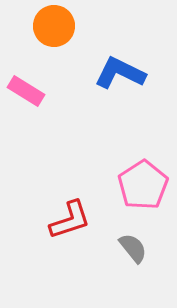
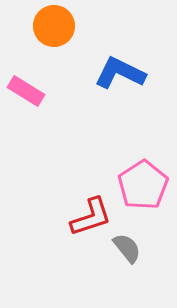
red L-shape: moved 21 px right, 3 px up
gray semicircle: moved 6 px left
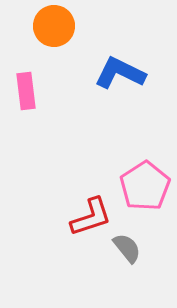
pink rectangle: rotated 51 degrees clockwise
pink pentagon: moved 2 px right, 1 px down
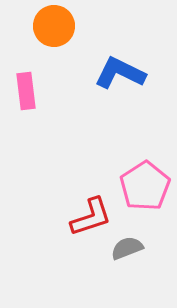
gray semicircle: rotated 72 degrees counterclockwise
